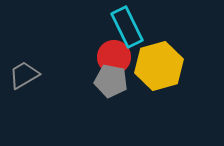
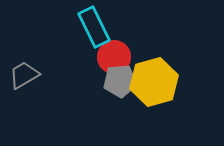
cyan rectangle: moved 33 px left
yellow hexagon: moved 5 px left, 16 px down
gray pentagon: moved 9 px right; rotated 16 degrees counterclockwise
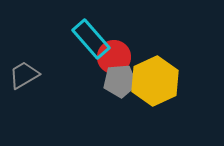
cyan rectangle: moved 3 px left, 12 px down; rotated 15 degrees counterclockwise
yellow hexagon: moved 1 px right, 1 px up; rotated 9 degrees counterclockwise
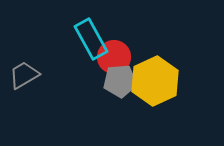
cyan rectangle: rotated 12 degrees clockwise
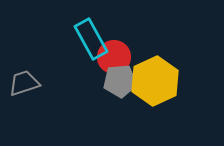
gray trapezoid: moved 8 px down; rotated 12 degrees clockwise
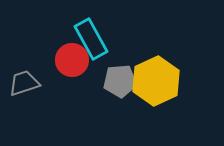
red circle: moved 42 px left, 3 px down
yellow hexagon: moved 1 px right
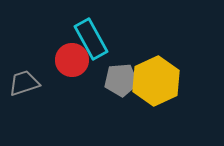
gray pentagon: moved 1 px right, 1 px up
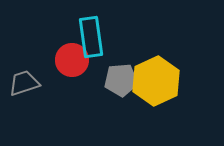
cyan rectangle: moved 2 px up; rotated 21 degrees clockwise
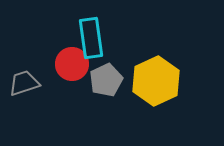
cyan rectangle: moved 1 px down
red circle: moved 4 px down
gray pentagon: moved 15 px left; rotated 20 degrees counterclockwise
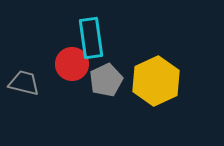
gray trapezoid: rotated 32 degrees clockwise
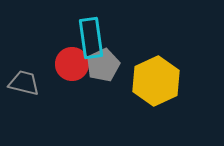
gray pentagon: moved 3 px left, 15 px up
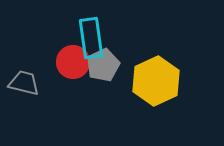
red circle: moved 1 px right, 2 px up
